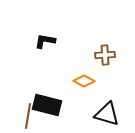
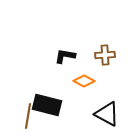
black L-shape: moved 20 px right, 15 px down
black triangle: rotated 12 degrees clockwise
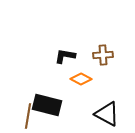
brown cross: moved 2 px left
orange diamond: moved 3 px left, 2 px up
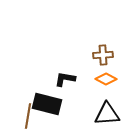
black L-shape: moved 23 px down
orange diamond: moved 25 px right
black rectangle: moved 1 px up
black triangle: rotated 32 degrees counterclockwise
